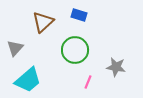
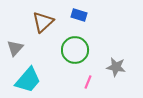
cyan trapezoid: rotated 8 degrees counterclockwise
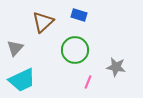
cyan trapezoid: moved 6 px left; rotated 24 degrees clockwise
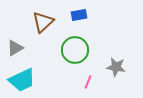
blue rectangle: rotated 28 degrees counterclockwise
gray triangle: rotated 18 degrees clockwise
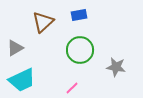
green circle: moved 5 px right
pink line: moved 16 px left, 6 px down; rotated 24 degrees clockwise
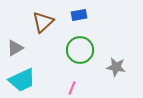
pink line: rotated 24 degrees counterclockwise
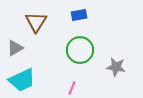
brown triangle: moved 7 px left; rotated 15 degrees counterclockwise
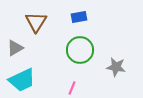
blue rectangle: moved 2 px down
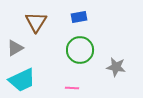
pink line: rotated 72 degrees clockwise
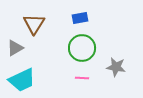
blue rectangle: moved 1 px right, 1 px down
brown triangle: moved 2 px left, 2 px down
green circle: moved 2 px right, 2 px up
pink line: moved 10 px right, 10 px up
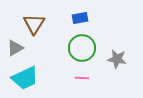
gray star: moved 1 px right, 8 px up
cyan trapezoid: moved 3 px right, 2 px up
